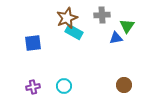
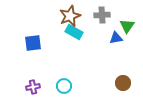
brown star: moved 3 px right, 2 px up
brown circle: moved 1 px left, 2 px up
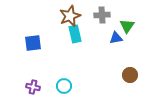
cyan rectangle: moved 1 px right, 2 px down; rotated 48 degrees clockwise
brown circle: moved 7 px right, 8 px up
purple cross: rotated 24 degrees clockwise
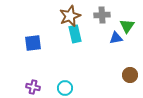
cyan circle: moved 1 px right, 2 px down
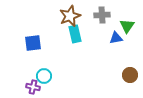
cyan circle: moved 21 px left, 12 px up
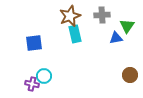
blue square: moved 1 px right
purple cross: moved 1 px left, 3 px up
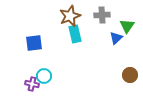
blue triangle: rotated 32 degrees counterclockwise
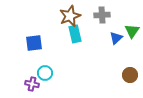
green triangle: moved 5 px right, 5 px down
cyan circle: moved 1 px right, 3 px up
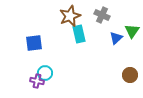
gray cross: rotated 28 degrees clockwise
cyan rectangle: moved 4 px right
purple cross: moved 5 px right, 3 px up
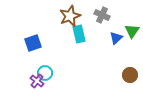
blue square: moved 1 px left; rotated 12 degrees counterclockwise
purple cross: rotated 24 degrees clockwise
